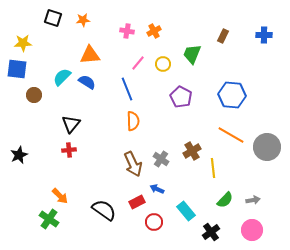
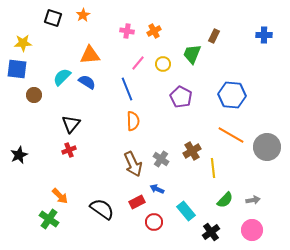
orange star: moved 5 px up; rotated 24 degrees counterclockwise
brown rectangle: moved 9 px left
red cross: rotated 16 degrees counterclockwise
black semicircle: moved 2 px left, 1 px up
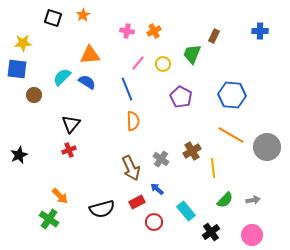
blue cross: moved 4 px left, 4 px up
brown arrow: moved 2 px left, 4 px down
blue arrow: rotated 16 degrees clockwise
black semicircle: rotated 130 degrees clockwise
pink circle: moved 5 px down
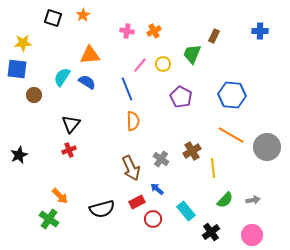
pink line: moved 2 px right, 2 px down
cyan semicircle: rotated 12 degrees counterclockwise
red circle: moved 1 px left, 3 px up
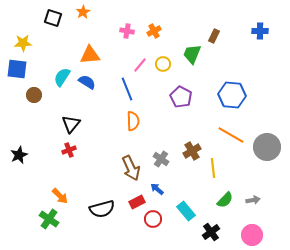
orange star: moved 3 px up
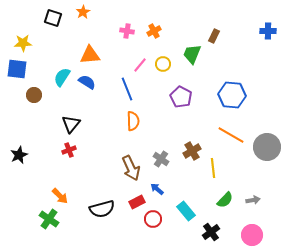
blue cross: moved 8 px right
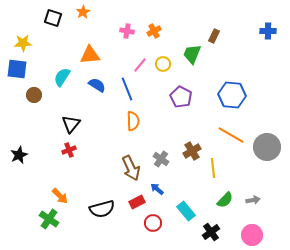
blue semicircle: moved 10 px right, 3 px down
red circle: moved 4 px down
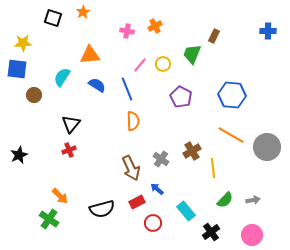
orange cross: moved 1 px right, 5 px up
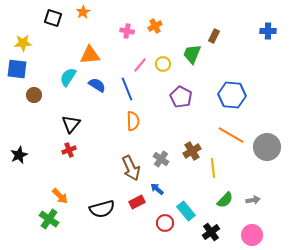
cyan semicircle: moved 6 px right
red circle: moved 12 px right
